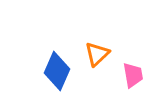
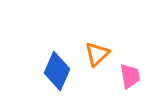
pink trapezoid: moved 3 px left, 1 px down
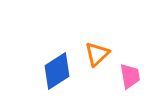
blue diamond: rotated 33 degrees clockwise
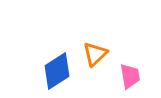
orange triangle: moved 2 px left
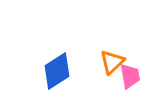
orange triangle: moved 17 px right, 8 px down
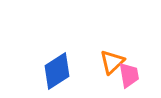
pink trapezoid: moved 1 px left, 1 px up
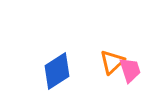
pink trapezoid: moved 1 px right, 5 px up; rotated 8 degrees counterclockwise
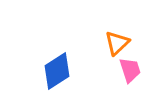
orange triangle: moved 5 px right, 19 px up
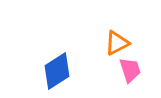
orange triangle: rotated 16 degrees clockwise
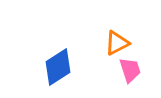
blue diamond: moved 1 px right, 4 px up
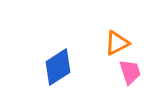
pink trapezoid: moved 2 px down
